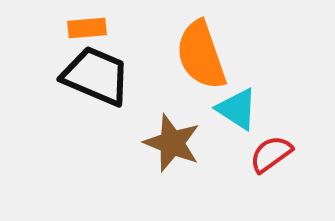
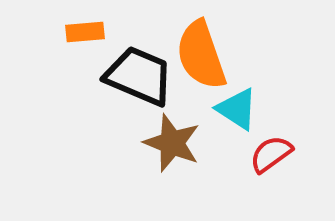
orange rectangle: moved 2 px left, 4 px down
black trapezoid: moved 43 px right
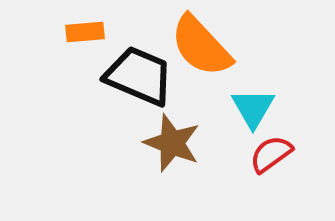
orange semicircle: moved 9 px up; rotated 24 degrees counterclockwise
cyan triangle: moved 16 px right, 1 px up; rotated 27 degrees clockwise
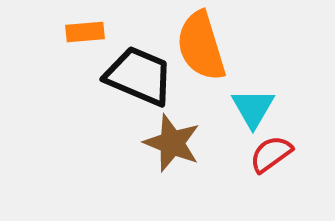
orange semicircle: rotated 26 degrees clockwise
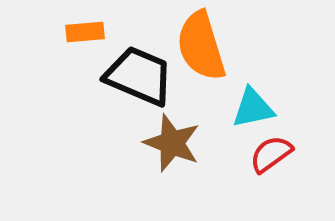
cyan triangle: rotated 48 degrees clockwise
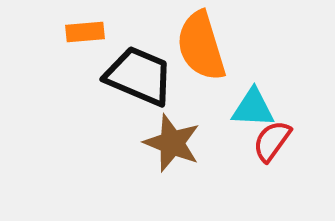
cyan triangle: rotated 15 degrees clockwise
red semicircle: moved 1 px right, 13 px up; rotated 18 degrees counterclockwise
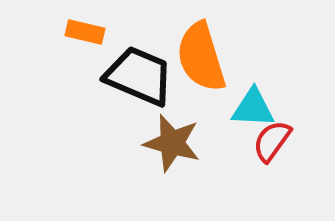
orange rectangle: rotated 18 degrees clockwise
orange semicircle: moved 11 px down
brown star: rotated 6 degrees counterclockwise
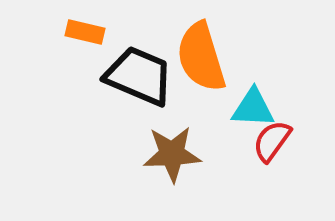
brown star: moved 11 px down; rotated 18 degrees counterclockwise
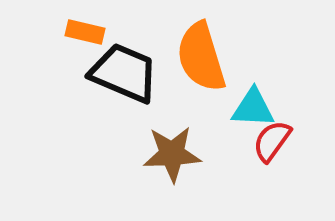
black trapezoid: moved 15 px left, 3 px up
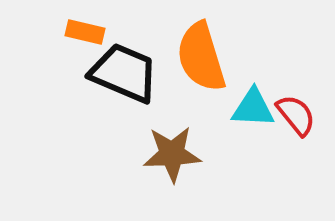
red semicircle: moved 24 px right, 26 px up; rotated 105 degrees clockwise
